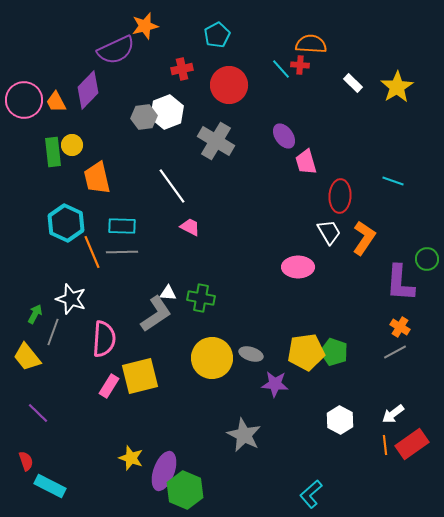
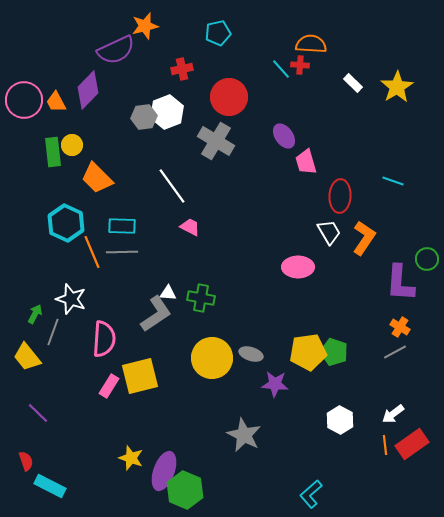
cyan pentagon at (217, 35): moved 1 px right, 2 px up; rotated 15 degrees clockwise
red circle at (229, 85): moved 12 px down
orange trapezoid at (97, 178): rotated 32 degrees counterclockwise
yellow pentagon at (306, 352): moved 2 px right
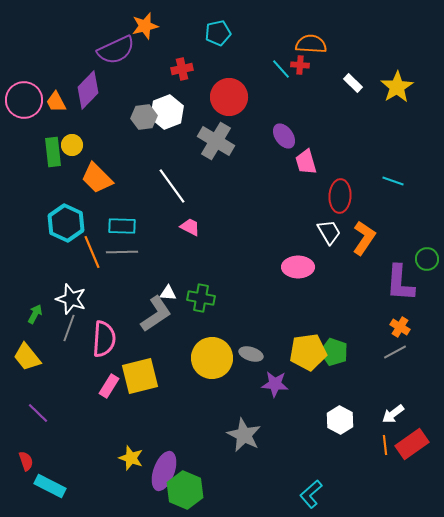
gray line at (53, 332): moved 16 px right, 4 px up
